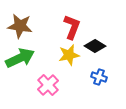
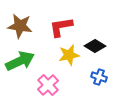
red L-shape: moved 11 px left; rotated 120 degrees counterclockwise
green arrow: moved 3 px down
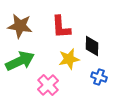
red L-shape: rotated 85 degrees counterclockwise
black diamond: moved 3 px left; rotated 60 degrees clockwise
yellow star: moved 4 px down
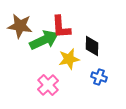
green arrow: moved 24 px right, 21 px up
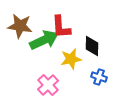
yellow star: moved 2 px right
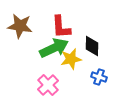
green arrow: moved 10 px right, 8 px down
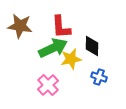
green arrow: moved 1 px left
